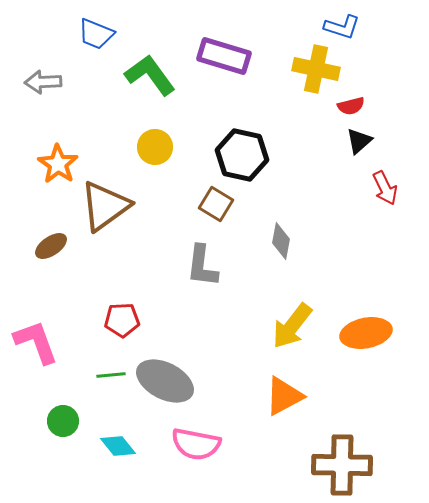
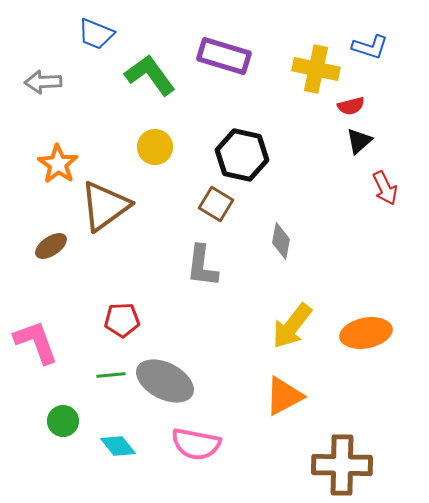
blue L-shape: moved 28 px right, 20 px down
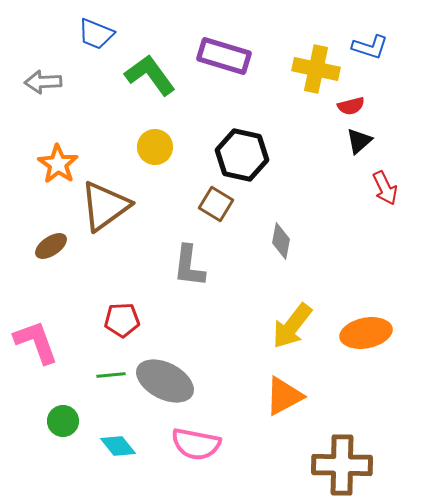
gray L-shape: moved 13 px left
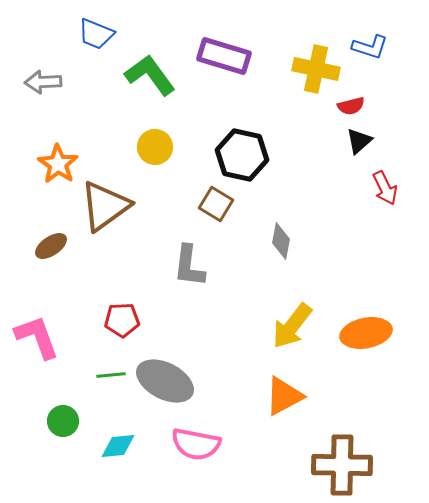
pink L-shape: moved 1 px right, 5 px up
cyan diamond: rotated 57 degrees counterclockwise
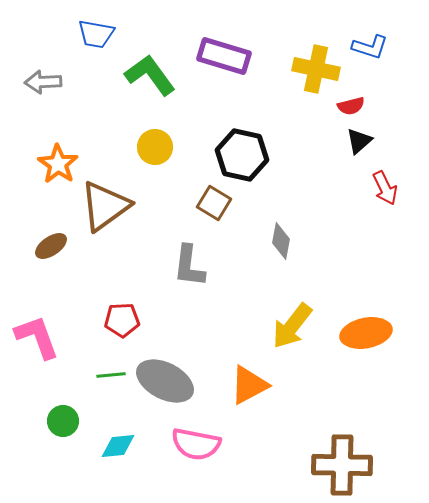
blue trapezoid: rotated 12 degrees counterclockwise
brown square: moved 2 px left, 1 px up
orange triangle: moved 35 px left, 11 px up
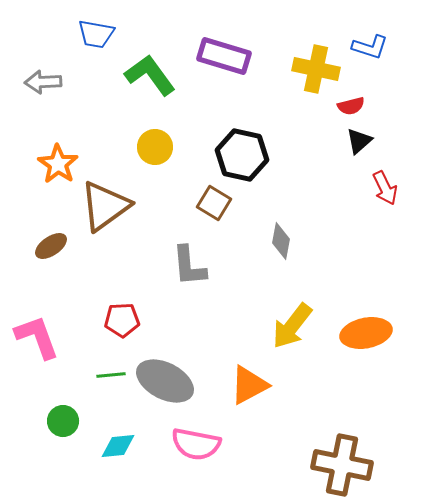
gray L-shape: rotated 12 degrees counterclockwise
brown cross: rotated 10 degrees clockwise
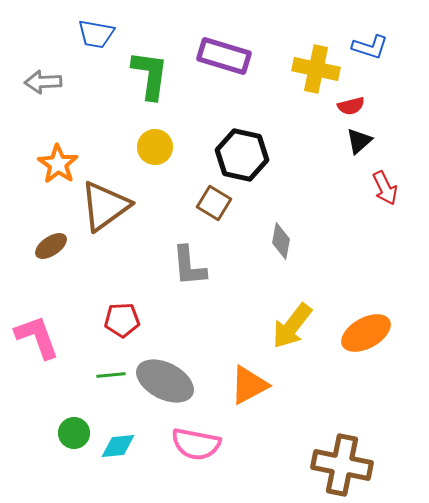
green L-shape: rotated 44 degrees clockwise
orange ellipse: rotated 18 degrees counterclockwise
green circle: moved 11 px right, 12 px down
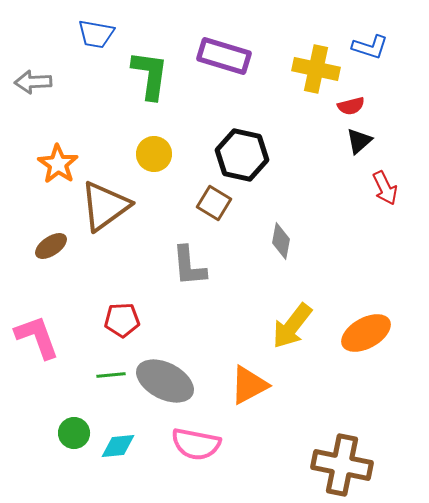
gray arrow: moved 10 px left
yellow circle: moved 1 px left, 7 px down
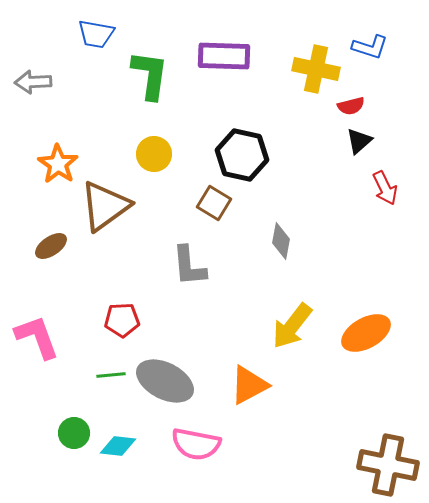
purple rectangle: rotated 15 degrees counterclockwise
cyan diamond: rotated 12 degrees clockwise
brown cross: moved 46 px right
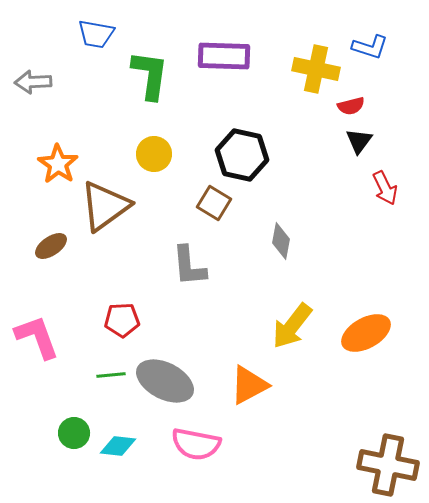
black triangle: rotated 12 degrees counterclockwise
